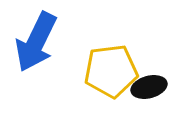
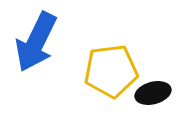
black ellipse: moved 4 px right, 6 px down
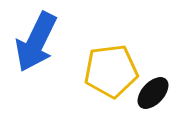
black ellipse: rotated 32 degrees counterclockwise
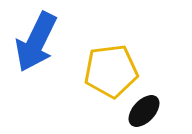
black ellipse: moved 9 px left, 18 px down
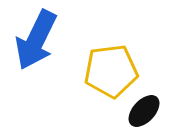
blue arrow: moved 2 px up
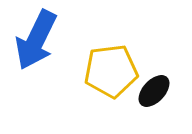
black ellipse: moved 10 px right, 20 px up
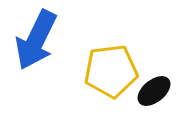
black ellipse: rotated 8 degrees clockwise
